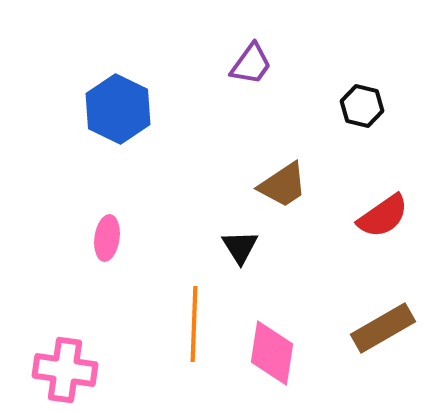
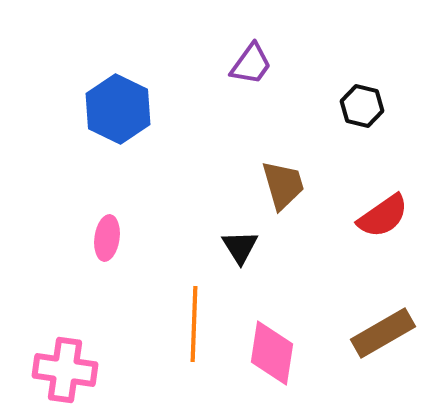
brown trapezoid: rotated 72 degrees counterclockwise
brown rectangle: moved 5 px down
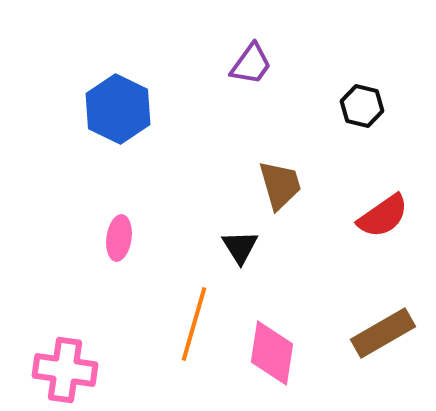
brown trapezoid: moved 3 px left
pink ellipse: moved 12 px right
orange line: rotated 14 degrees clockwise
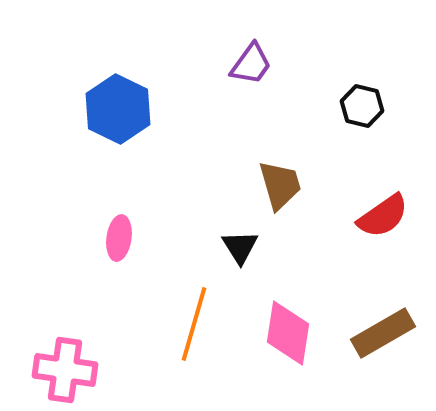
pink diamond: moved 16 px right, 20 px up
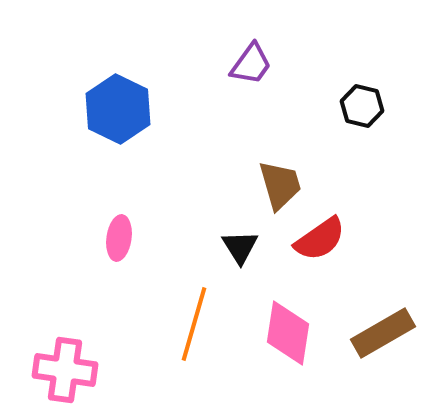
red semicircle: moved 63 px left, 23 px down
